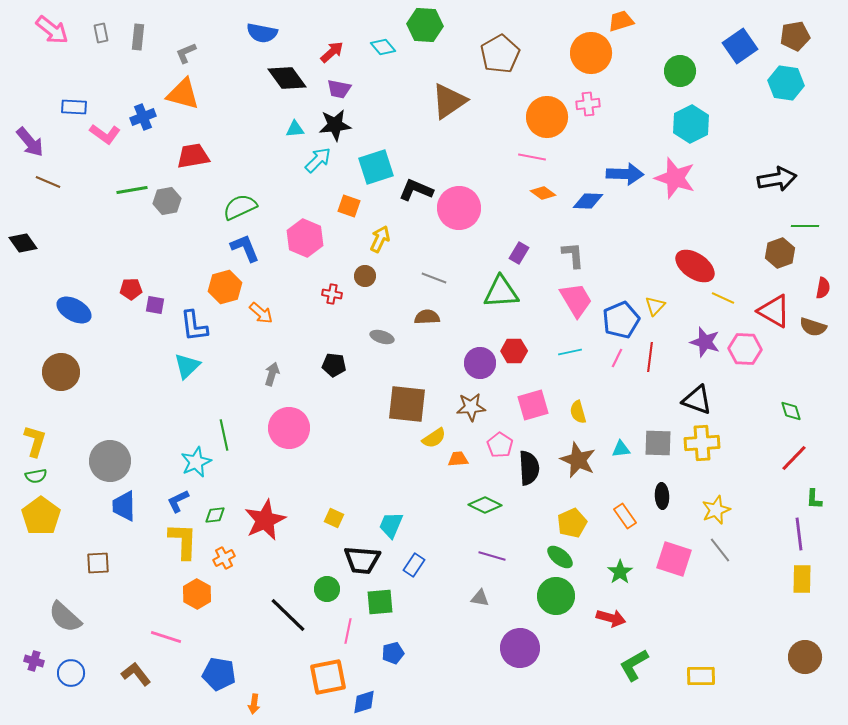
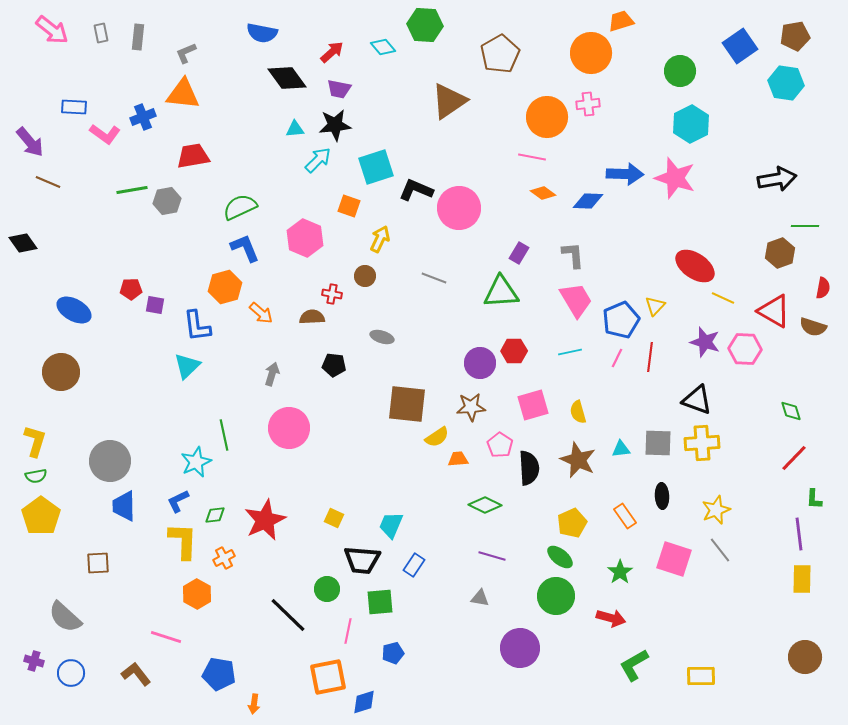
orange triangle at (183, 94): rotated 9 degrees counterclockwise
brown semicircle at (427, 317): moved 115 px left
blue L-shape at (194, 326): moved 3 px right
yellow semicircle at (434, 438): moved 3 px right, 1 px up
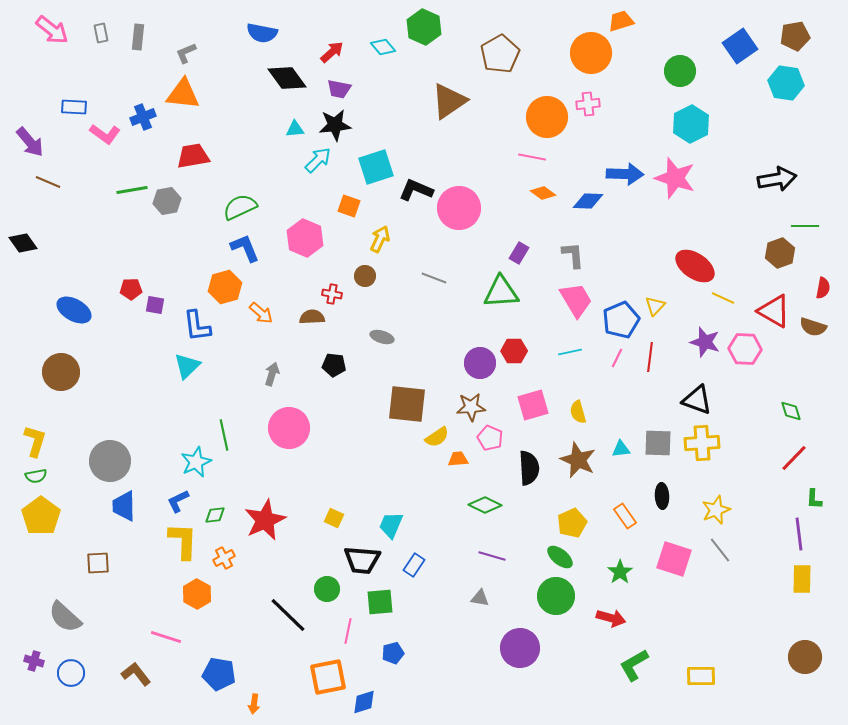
green hexagon at (425, 25): moved 1 px left, 2 px down; rotated 20 degrees clockwise
pink pentagon at (500, 445): moved 10 px left, 7 px up; rotated 10 degrees counterclockwise
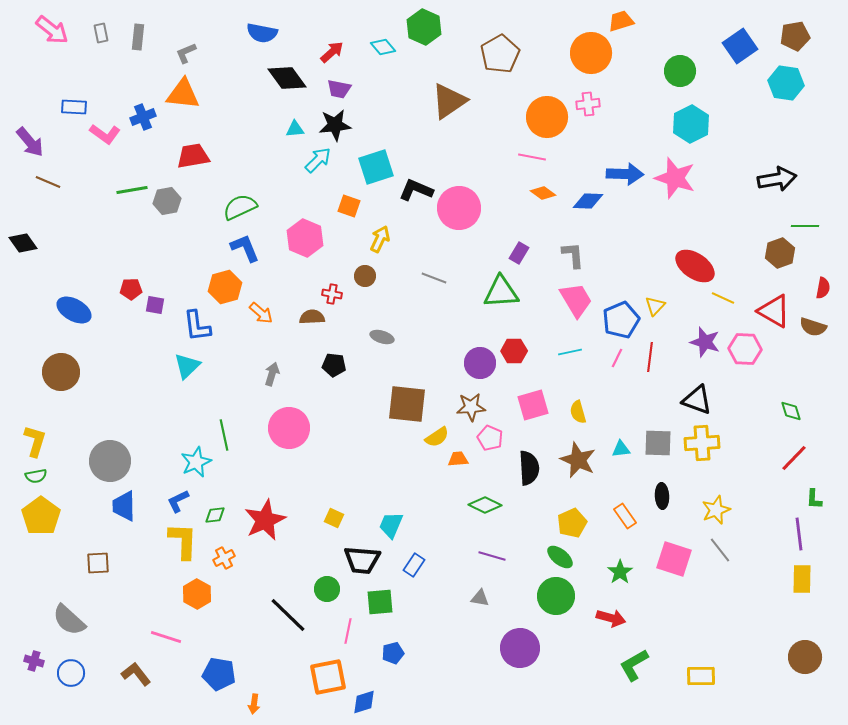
gray semicircle at (65, 617): moved 4 px right, 3 px down
